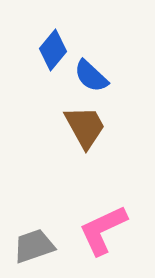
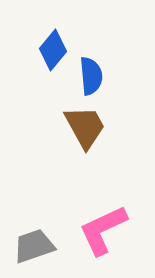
blue semicircle: rotated 138 degrees counterclockwise
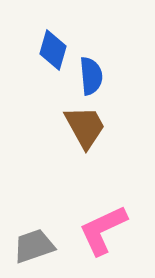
blue diamond: rotated 24 degrees counterclockwise
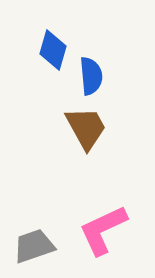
brown trapezoid: moved 1 px right, 1 px down
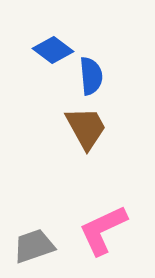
blue diamond: rotated 69 degrees counterclockwise
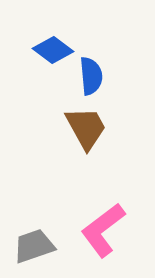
pink L-shape: rotated 12 degrees counterclockwise
